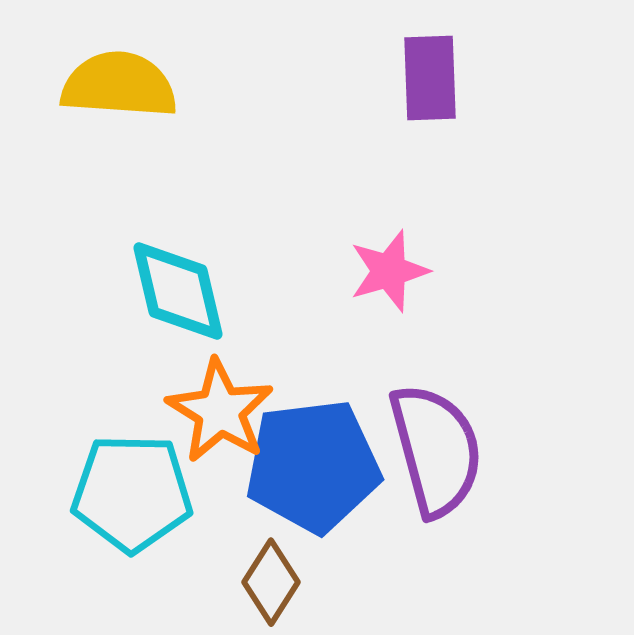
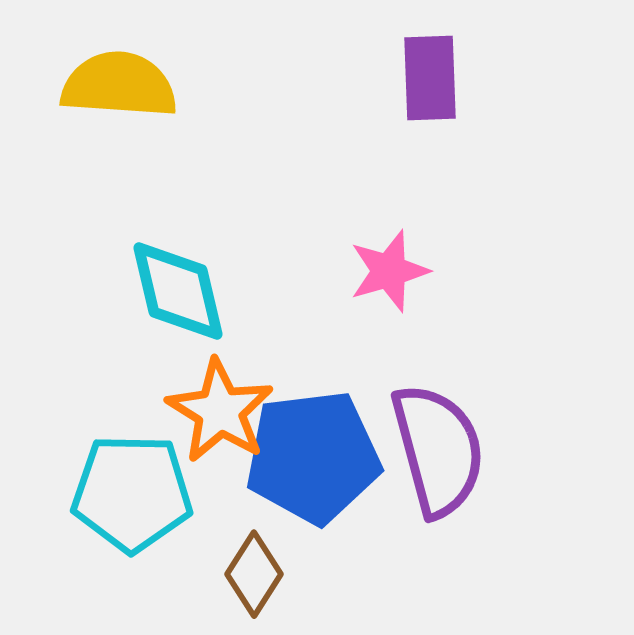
purple semicircle: moved 2 px right
blue pentagon: moved 9 px up
brown diamond: moved 17 px left, 8 px up
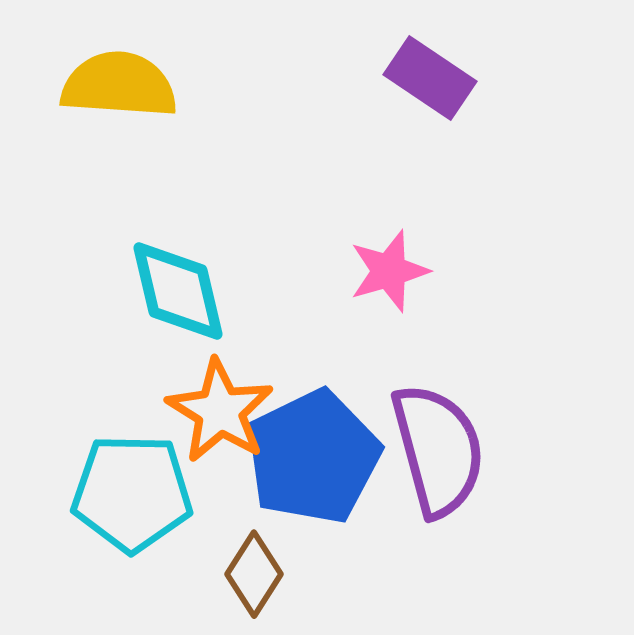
purple rectangle: rotated 54 degrees counterclockwise
blue pentagon: rotated 19 degrees counterclockwise
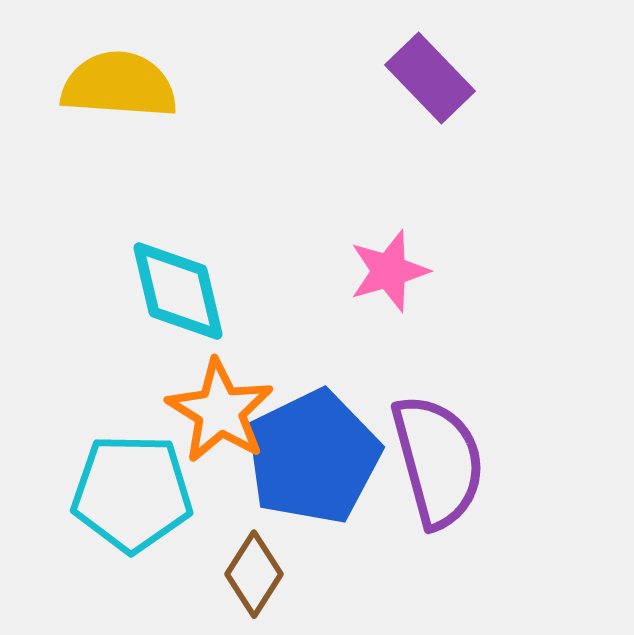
purple rectangle: rotated 12 degrees clockwise
purple semicircle: moved 11 px down
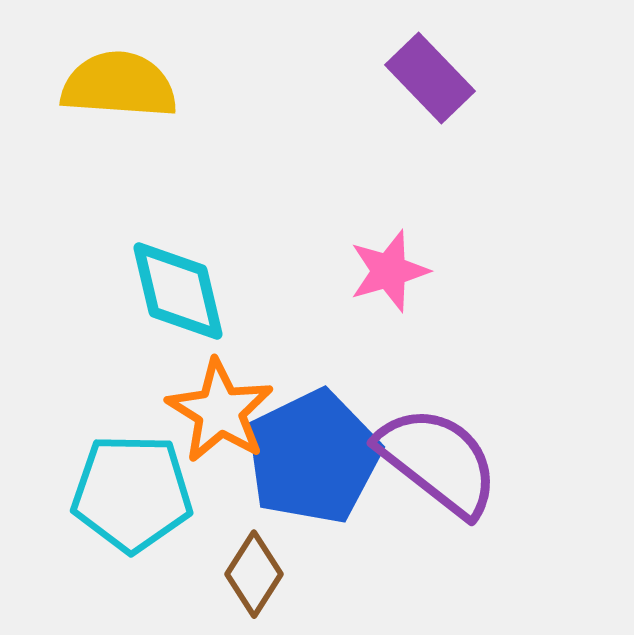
purple semicircle: rotated 37 degrees counterclockwise
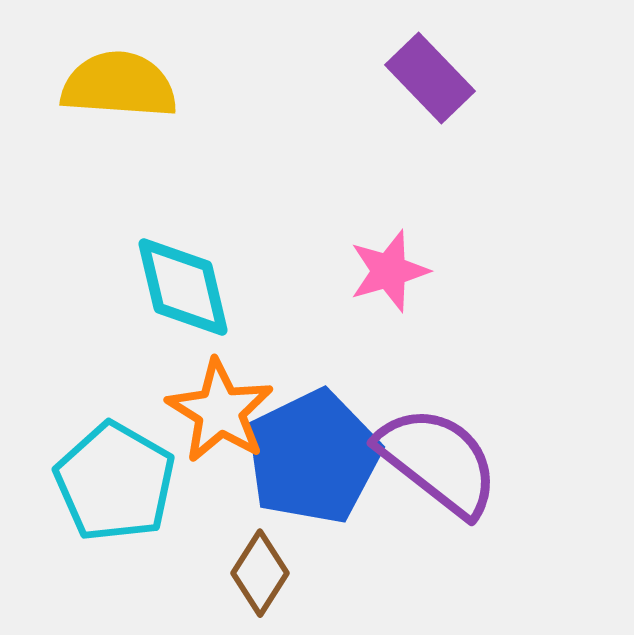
cyan diamond: moved 5 px right, 4 px up
cyan pentagon: moved 17 px left, 11 px up; rotated 29 degrees clockwise
brown diamond: moved 6 px right, 1 px up
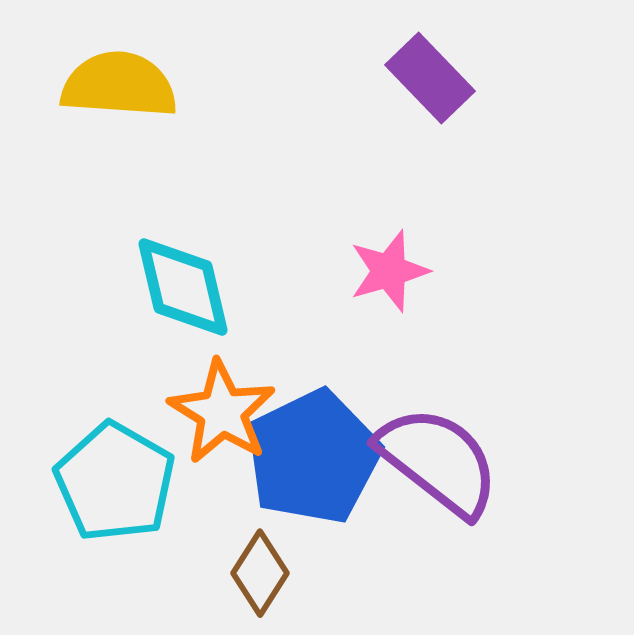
orange star: moved 2 px right, 1 px down
